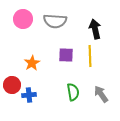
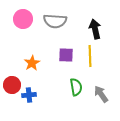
green semicircle: moved 3 px right, 5 px up
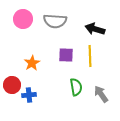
black arrow: rotated 60 degrees counterclockwise
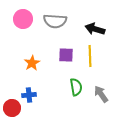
red circle: moved 23 px down
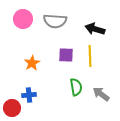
gray arrow: rotated 18 degrees counterclockwise
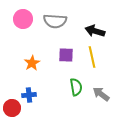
black arrow: moved 2 px down
yellow line: moved 2 px right, 1 px down; rotated 10 degrees counterclockwise
